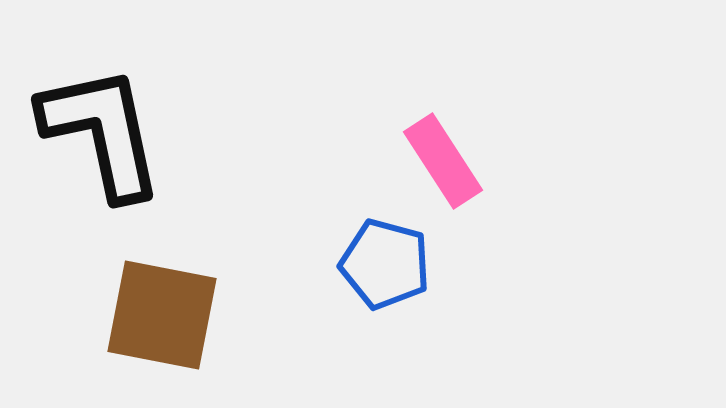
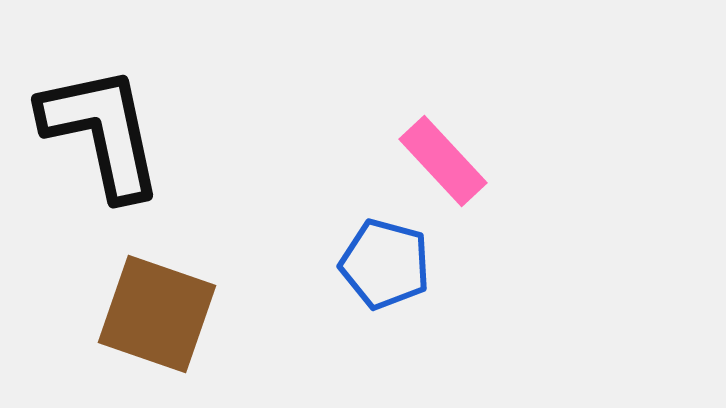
pink rectangle: rotated 10 degrees counterclockwise
brown square: moved 5 px left, 1 px up; rotated 8 degrees clockwise
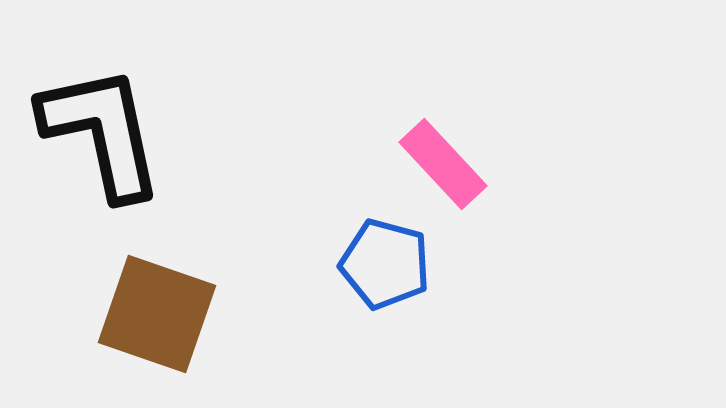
pink rectangle: moved 3 px down
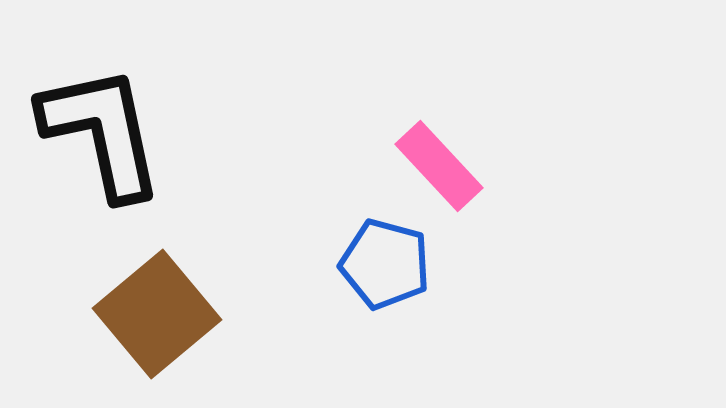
pink rectangle: moved 4 px left, 2 px down
brown square: rotated 31 degrees clockwise
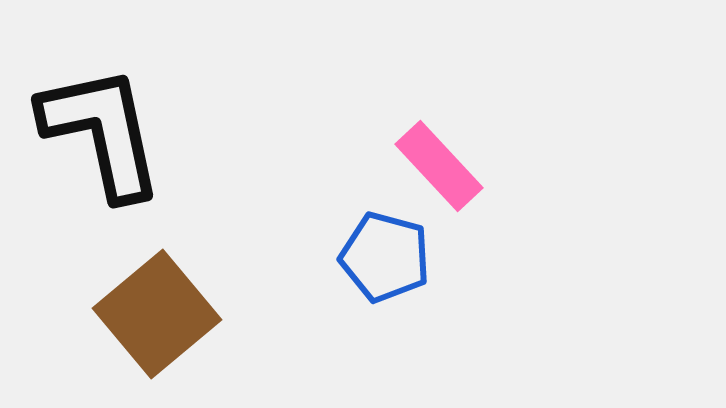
blue pentagon: moved 7 px up
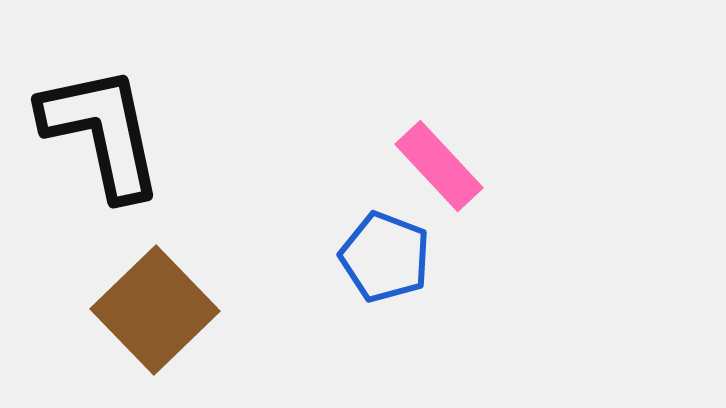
blue pentagon: rotated 6 degrees clockwise
brown square: moved 2 px left, 4 px up; rotated 4 degrees counterclockwise
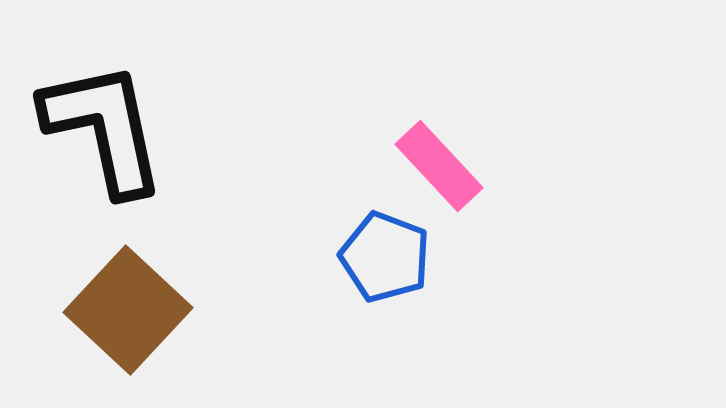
black L-shape: moved 2 px right, 4 px up
brown square: moved 27 px left; rotated 3 degrees counterclockwise
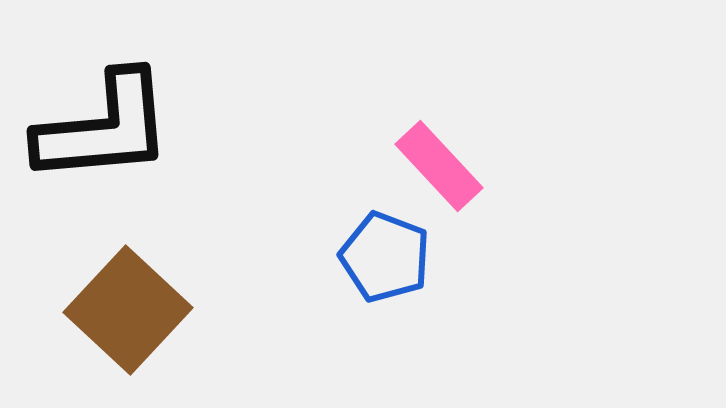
black L-shape: rotated 97 degrees clockwise
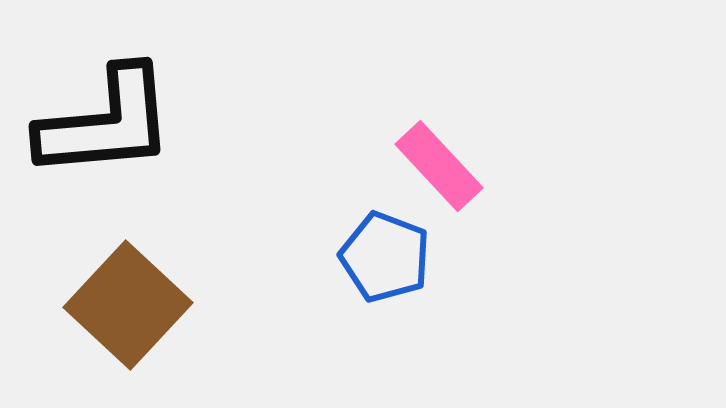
black L-shape: moved 2 px right, 5 px up
brown square: moved 5 px up
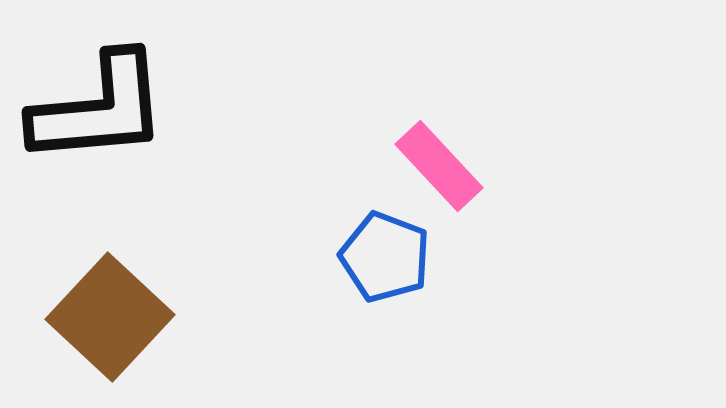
black L-shape: moved 7 px left, 14 px up
brown square: moved 18 px left, 12 px down
